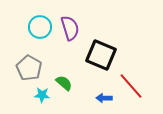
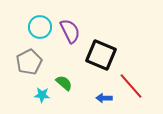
purple semicircle: moved 3 px down; rotated 10 degrees counterclockwise
gray pentagon: moved 6 px up; rotated 15 degrees clockwise
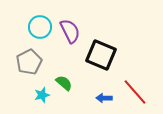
red line: moved 4 px right, 6 px down
cyan star: rotated 21 degrees counterclockwise
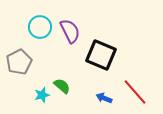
gray pentagon: moved 10 px left
green semicircle: moved 2 px left, 3 px down
blue arrow: rotated 21 degrees clockwise
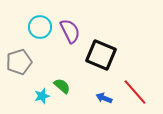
gray pentagon: rotated 10 degrees clockwise
cyan star: moved 1 px down
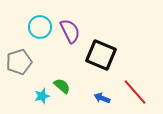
blue arrow: moved 2 px left
